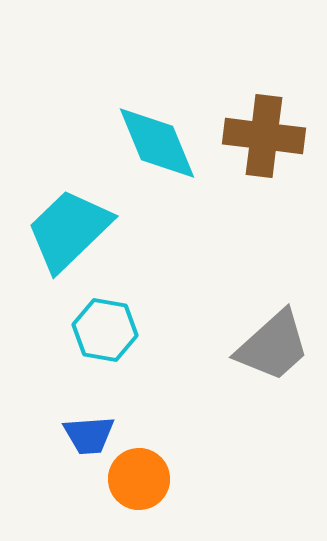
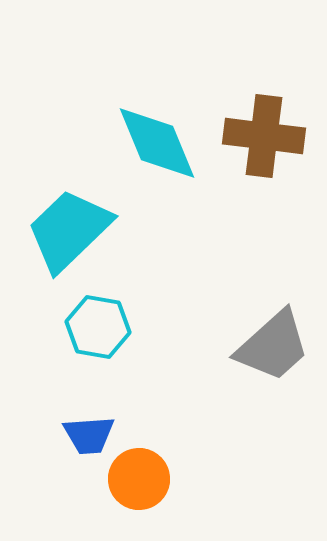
cyan hexagon: moved 7 px left, 3 px up
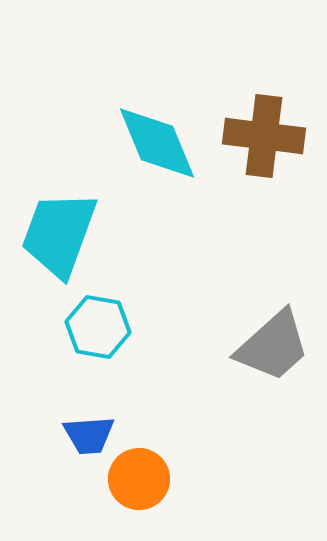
cyan trapezoid: moved 10 px left, 4 px down; rotated 26 degrees counterclockwise
